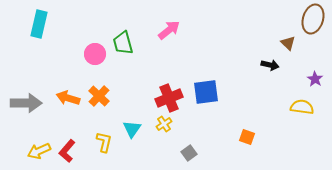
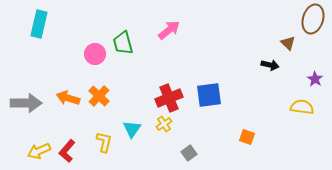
blue square: moved 3 px right, 3 px down
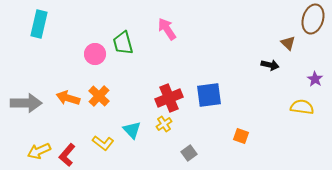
pink arrow: moved 2 px left, 1 px up; rotated 85 degrees counterclockwise
cyan triangle: moved 1 px down; rotated 18 degrees counterclockwise
orange square: moved 6 px left, 1 px up
yellow L-shape: moved 1 px left, 1 px down; rotated 115 degrees clockwise
red L-shape: moved 4 px down
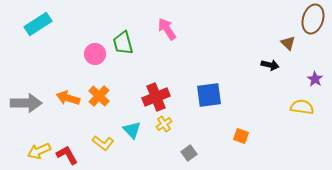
cyan rectangle: moved 1 px left; rotated 44 degrees clockwise
red cross: moved 13 px left, 1 px up
red L-shape: rotated 110 degrees clockwise
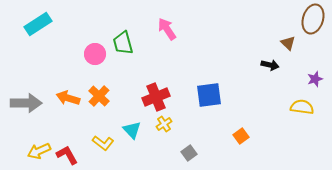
purple star: rotated 21 degrees clockwise
orange square: rotated 35 degrees clockwise
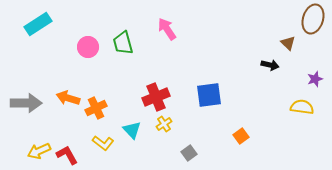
pink circle: moved 7 px left, 7 px up
orange cross: moved 3 px left, 12 px down; rotated 20 degrees clockwise
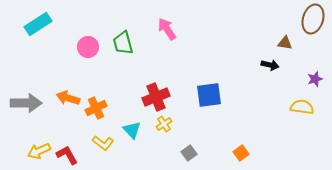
brown triangle: moved 3 px left; rotated 35 degrees counterclockwise
orange square: moved 17 px down
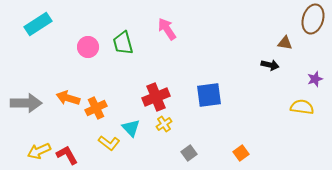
cyan triangle: moved 1 px left, 2 px up
yellow L-shape: moved 6 px right
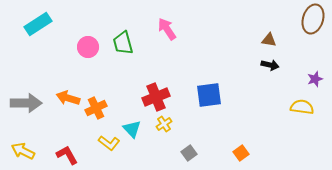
brown triangle: moved 16 px left, 3 px up
cyan triangle: moved 1 px right, 1 px down
yellow arrow: moved 16 px left; rotated 50 degrees clockwise
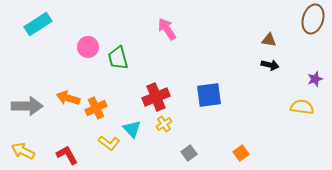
green trapezoid: moved 5 px left, 15 px down
gray arrow: moved 1 px right, 3 px down
